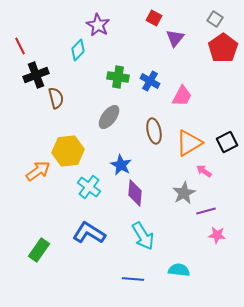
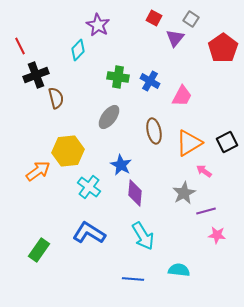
gray square: moved 24 px left
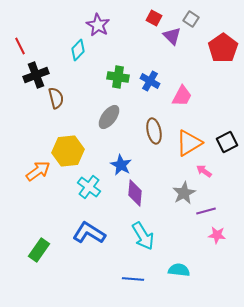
purple triangle: moved 3 px left, 2 px up; rotated 24 degrees counterclockwise
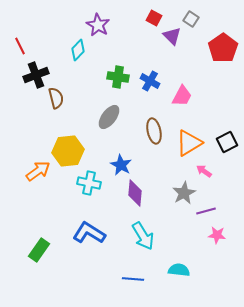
cyan cross: moved 4 px up; rotated 25 degrees counterclockwise
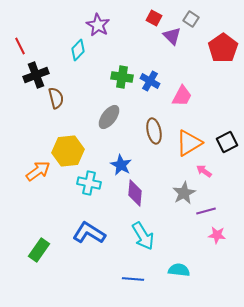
green cross: moved 4 px right
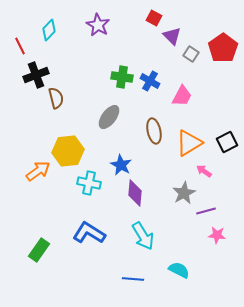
gray square: moved 35 px down
cyan diamond: moved 29 px left, 20 px up
cyan semicircle: rotated 20 degrees clockwise
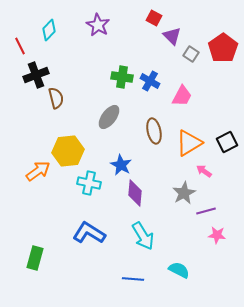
green rectangle: moved 4 px left, 8 px down; rotated 20 degrees counterclockwise
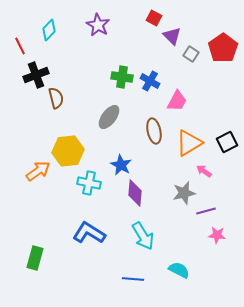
pink trapezoid: moved 5 px left, 5 px down
gray star: rotated 15 degrees clockwise
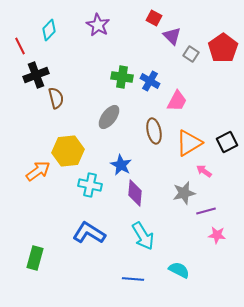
cyan cross: moved 1 px right, 2 px down
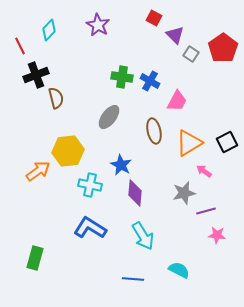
purple triangle: moved 3 px right, 1 px up
blue L-shape: moved 1 px right, 5 px up
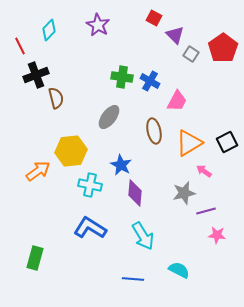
yellow hexagon: moved 3 px right
